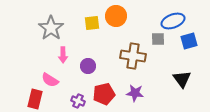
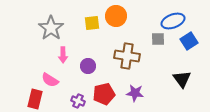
blue square: rotated 18 degrees counterclockwise
brown cross: moved 6 px left
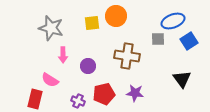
gray star: rotated 20 degrees counterclockwise
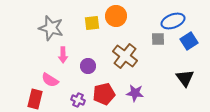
brown cross: moved 2 px left; rotated 30 degrees clockwise
black triangle: moved 3 px right, 1 px up
purple cross: moved 1 px up
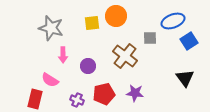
gray square: moved 8 px left, 1 px up
purple cross: moved 1 px left
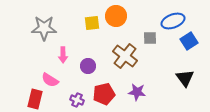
gray star: moved 7 px left; rotated 15 degrees counterclockwise
purple star: moved 2 px right, 1 px up
